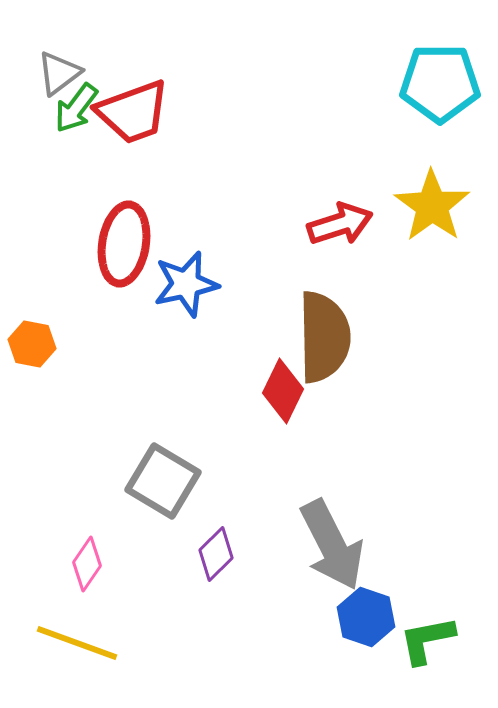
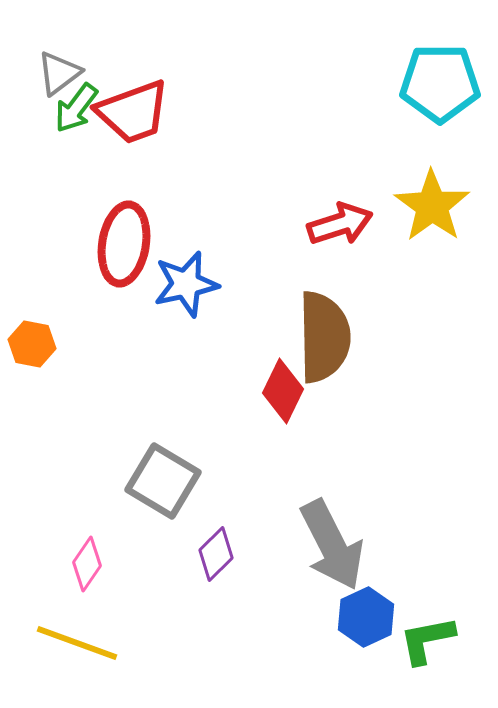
blue hexagon: rotated 16 degrees clockwise
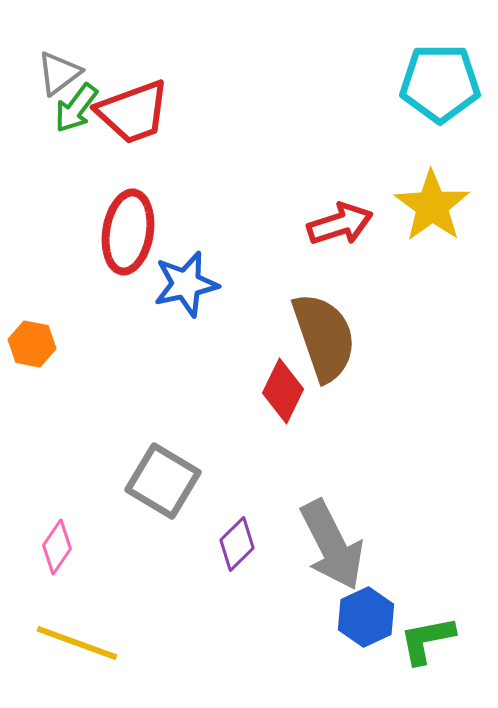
red ellipse: moved 4 px right, 12 px up
brown semicircle: rotated 18 degrees counterclockwise
purple diamond: moved 21 px right, 10 px up
pink diamond: moved 30 px left, 17 px up
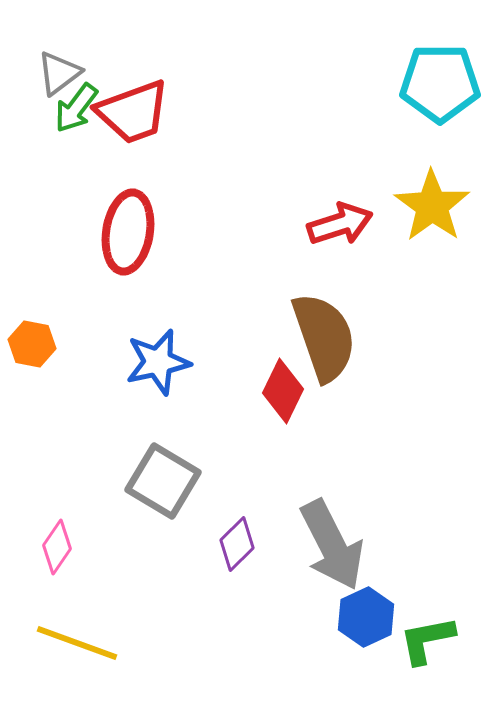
blue star: moved 28 px left, 78 px down
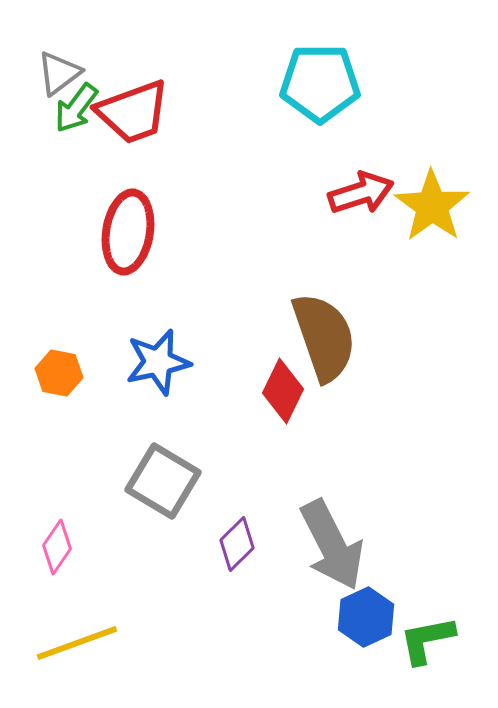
cyan pentagon: moved 120 px left
red arrow: moved 21 px right, 31 px up
orange hexagon: moved 27 px right, 29 px down
yellow line: rotated 40 degrees counterclockwise
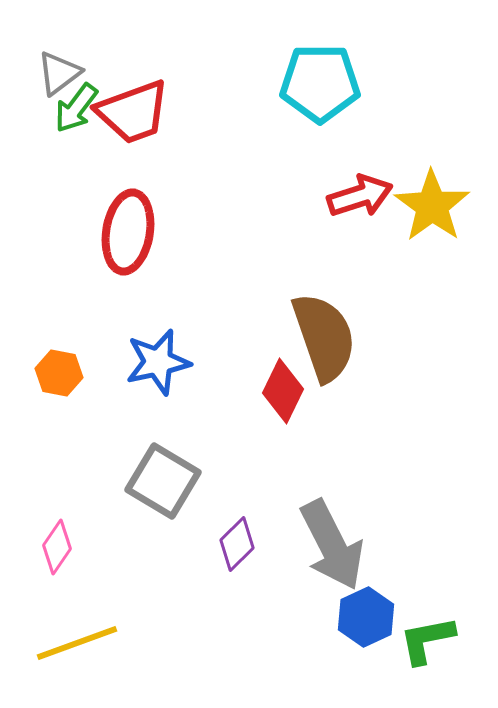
red arrow: moved 1 px left, 3 px down
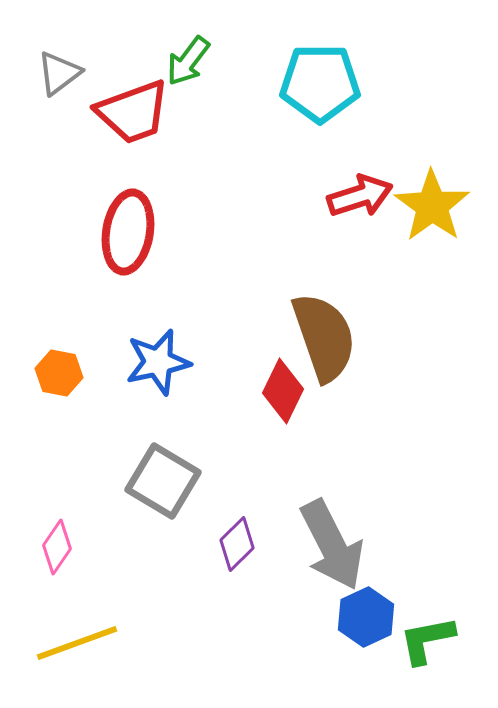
green arrow: moved 112 px right, 47 px up
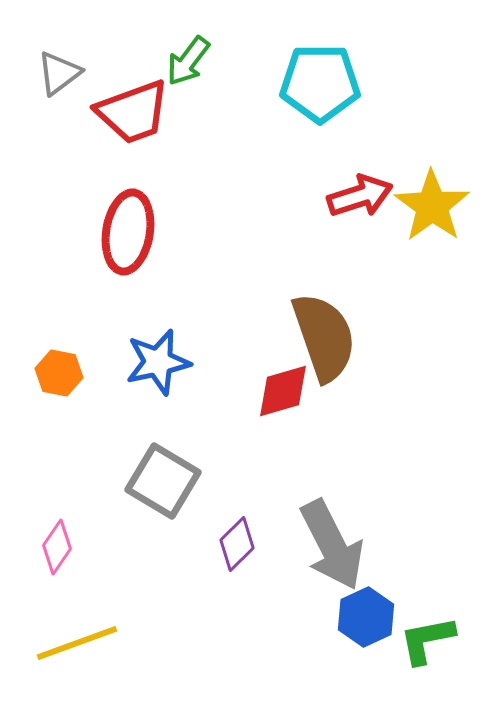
red diamond: rotated 48 degrees clockwise
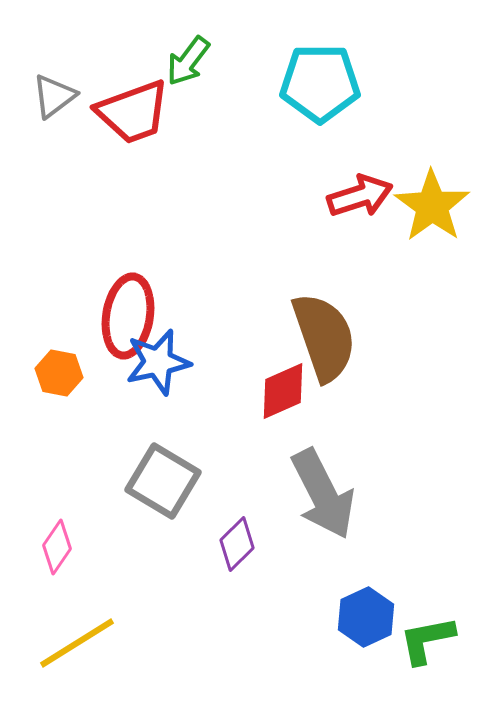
gray triangle: moved 5 px left, 23 px down
red ellipse: moved 84 px down
red diamond: rotated 8 degrees counterclockwise
gray arrow: moved 9 px left, 51 px up
yellow line: rotated 12 degrees counterclockwise
